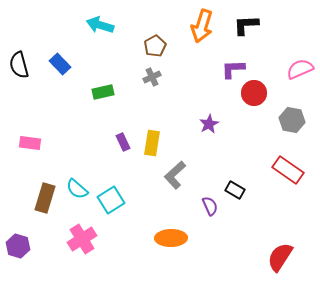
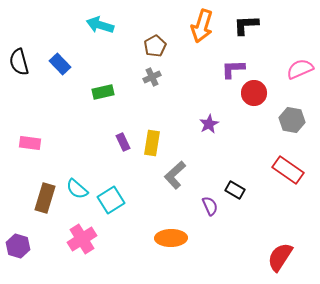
black semicircle: moved 3 px up
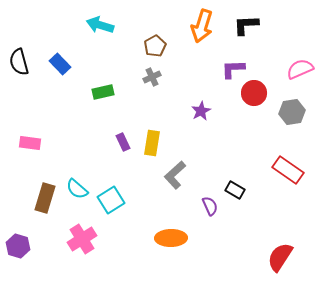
gray hexagon: moved 8 px up; rotated 20 degrees counterclockwise
purple star: moved 8 px left, 13 px up
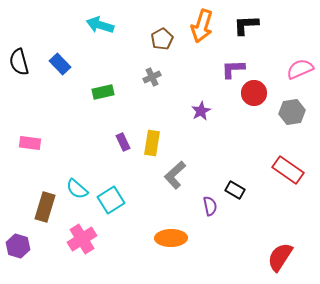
brown pentagon: moved 7 px right, 7 px up
brown rectangle: moved 9 px down
purple semicircle: rotated 12 degrees clockwise
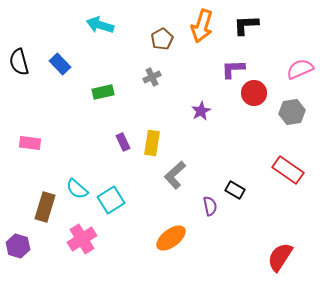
orange ellipse: rotated 36 degrees counterclockwise
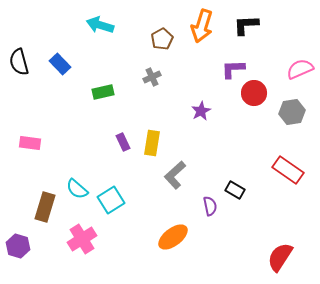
orange ellipse: moved 2 px right, 1 px up
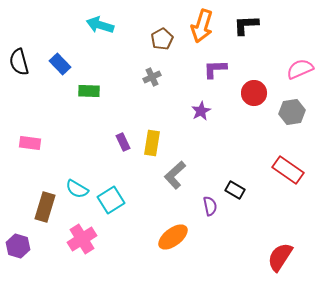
purple L-shape: moved 18 px left
green rectangle: moved 14 px left, 1 px up; rotated 15 degrees clockwise
cyan semicircle: rotated 10 degrees counterclockwise
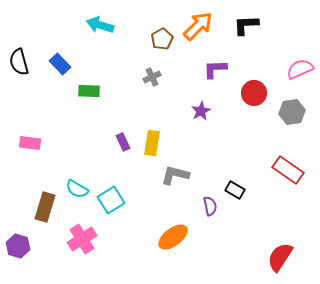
orange arrow: moved 4 px left; rotated 152 degrees counterclockwise
gray L-shape: rotated 56 degrees clockwise
